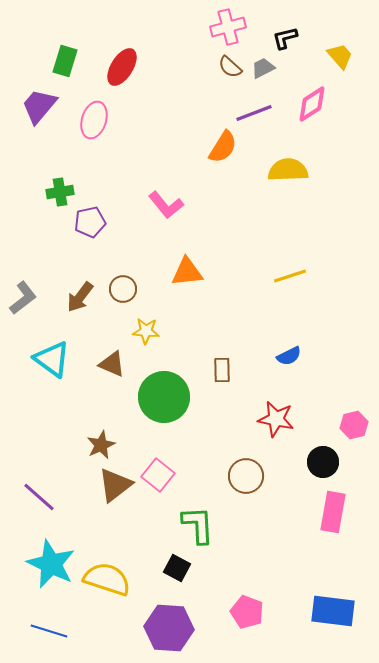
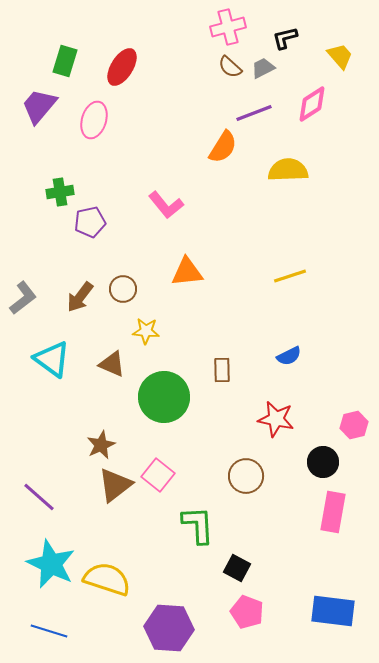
black square at (177, 568): moved 60 px right
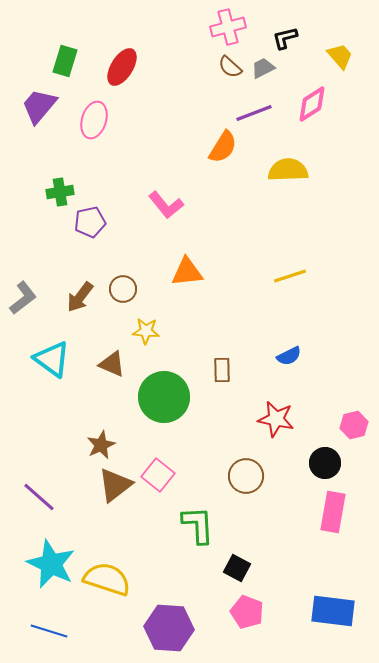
black circle at (323, 462): moved 2 px right, 1 px down
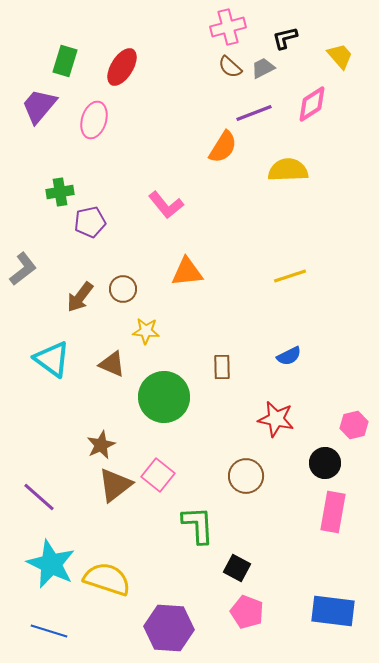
gray L-shape at (23, 298): moved 29 px up
brown rectangle at (222, 370): moved 3 px up
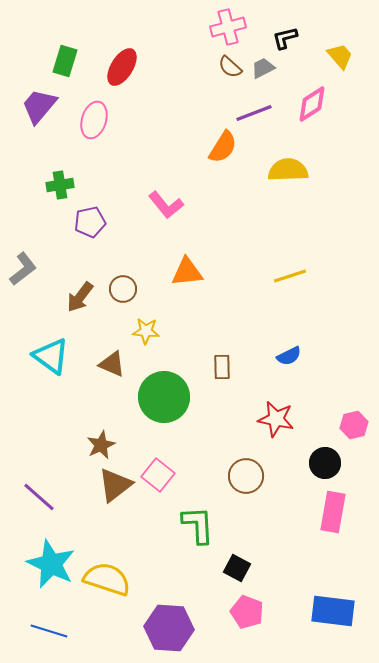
green cross at (60, 192): moved 7 px up
cyan triangle at (52, 359): moved 1 px left, 3 px up
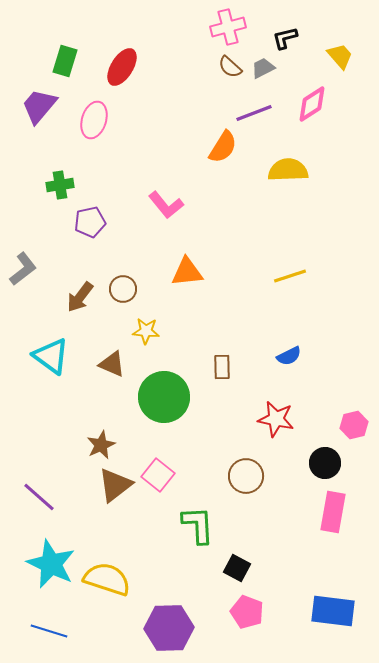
purple hexagon at (169, 628): rotated 6 degrees counterclockwise
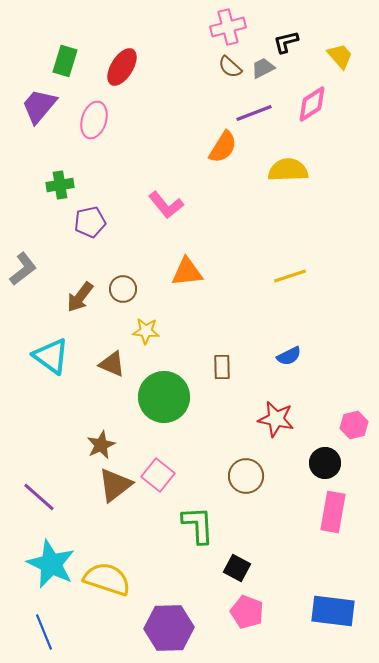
black L-shape at (285, 38): moved 1 px right, 4 px down
blue line at (49, 631): moved 5 px left, 1 px down; rotated 51 degrees clockwise
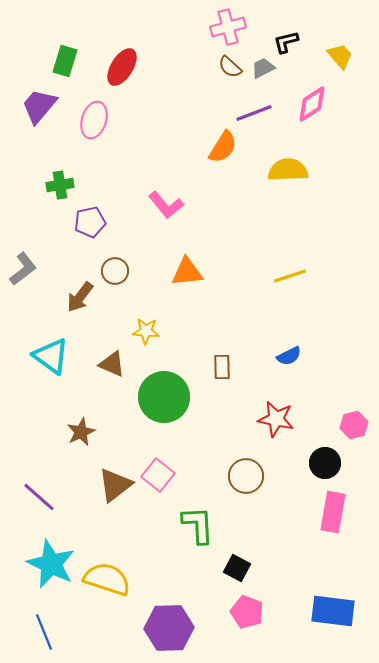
brown circle at (123, 289): moved 8 px left, 18 px up
brown star at (101, 445): moved 20 px left, 13 px up
